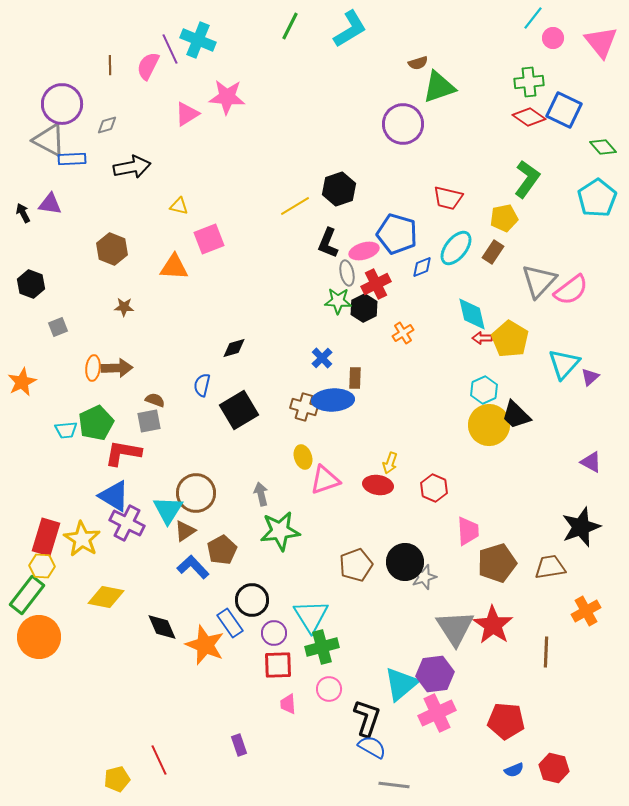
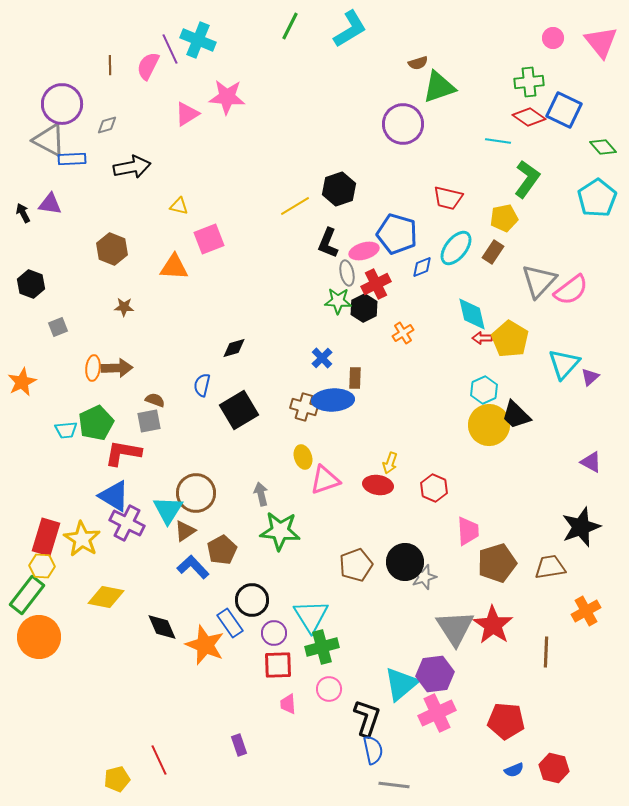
cyan line at (533, 18): moved 35 px left, 123 px down; rotated 60 degrees clockwise
green star at (280, 531): rotated 12 degrees clockwise
blue semicircle at (372, 747): moved 1 px right, 3 px down; rotated 48 degrees clockwise
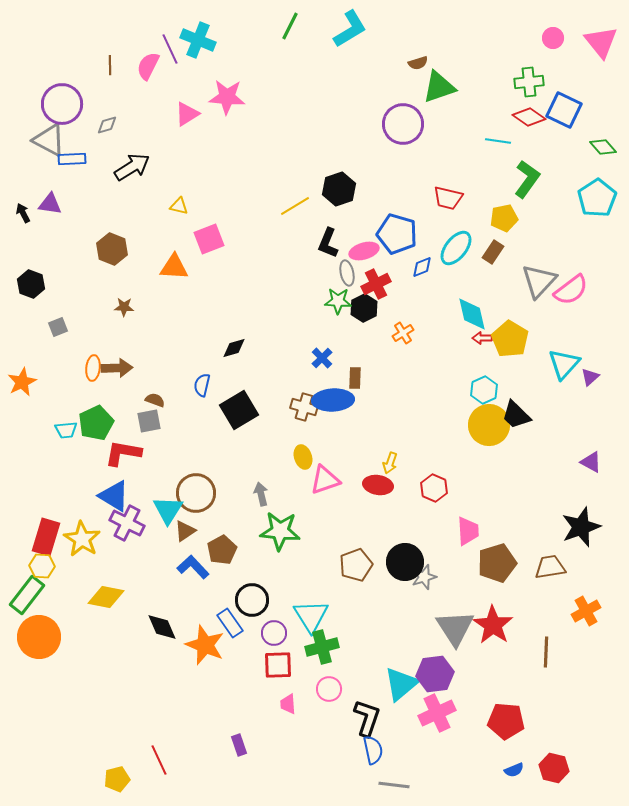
black arrow at (132, 167): rotated 21 degrees counterclockwise
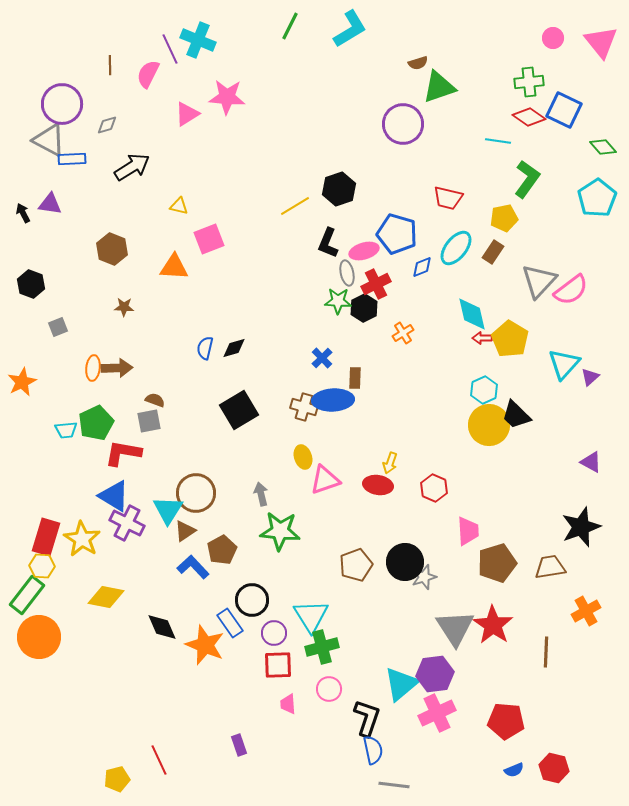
pink semicircle at (148, 66): moved 8 px down
blue semicircle at (202, 385): moved 3 px right, 37 px up
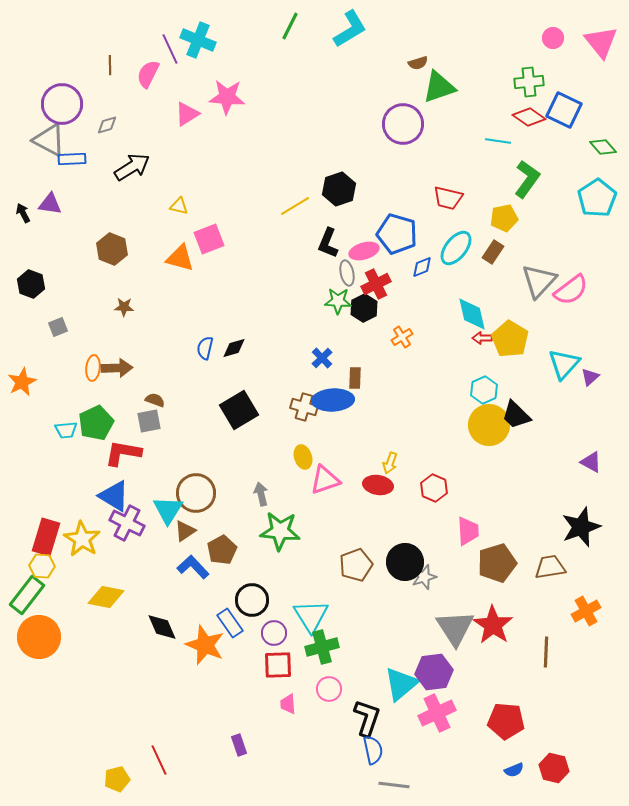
orange triangle at (174, 267): moved 6 px right, 9 px up; rotated 12 degrees clockwise
orange cross at (403, 333): moved 1 px left, 4 px down
purple hexagon at (435, 674): moved 1 px left, 2 px up
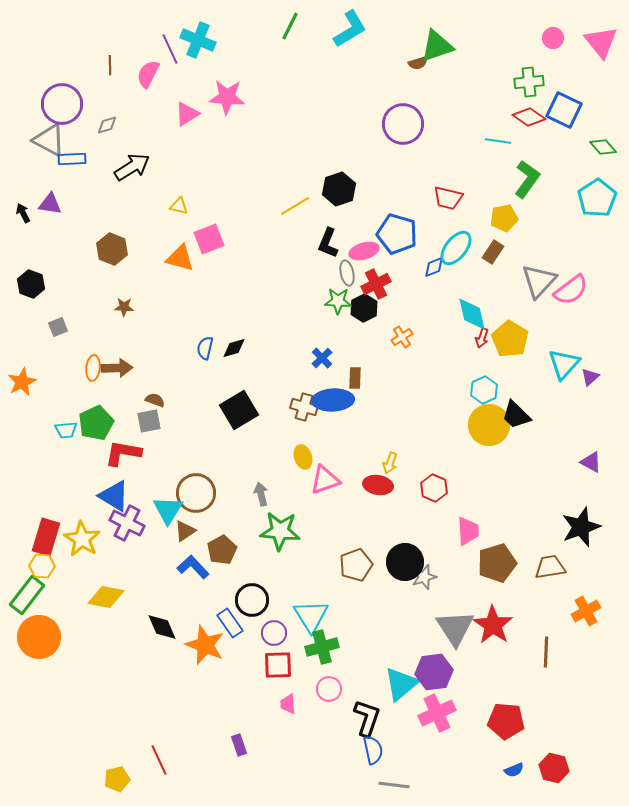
green triangle at (439, 87): moved 2 px left, 41 px up
blue diamond at (422, 267): moved 12 px right
red arrow at (482, 338): rotated 72 degrees counterclockwise
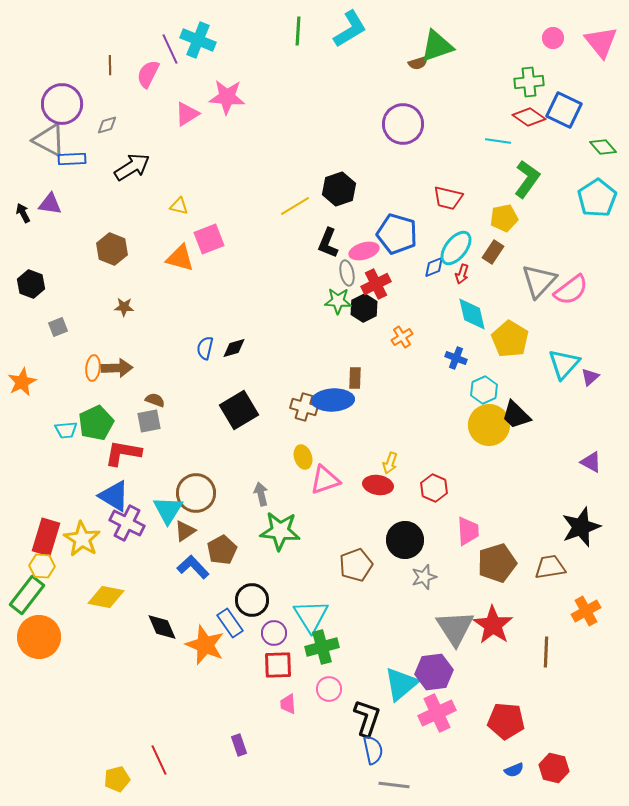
green line at (290, 26): moved 8 px right, 5 px down; rotated 24 degrees counterclockwise
red arrow at (482, 338): moved 20 px left, 64 px up
blue cross at (322, 358): moved 134 px right; rotated 25 degrees counterclockwise
black circle at (405, 562): moved 22 px up
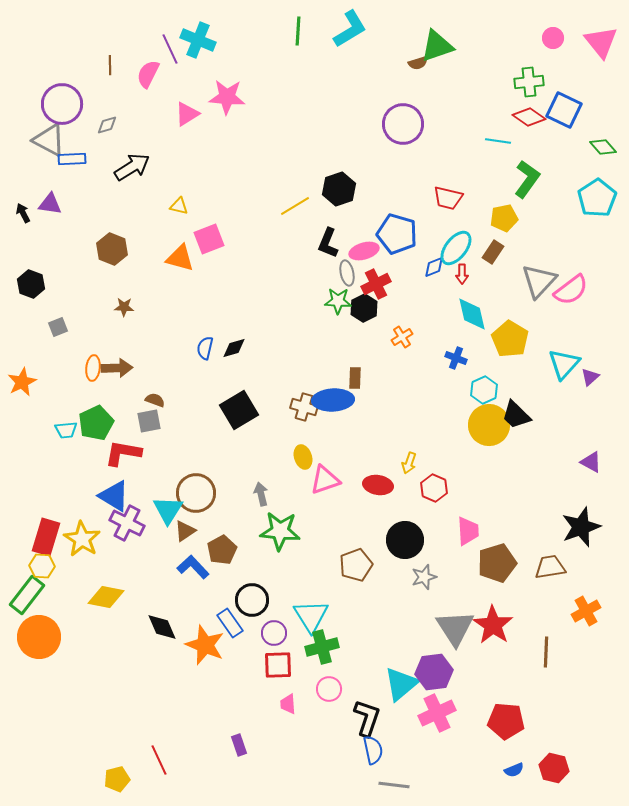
red arrow at (462, 274): rotated 18 degrees counterclockwise
yellow arrow at (390, 463): moved 19 px right
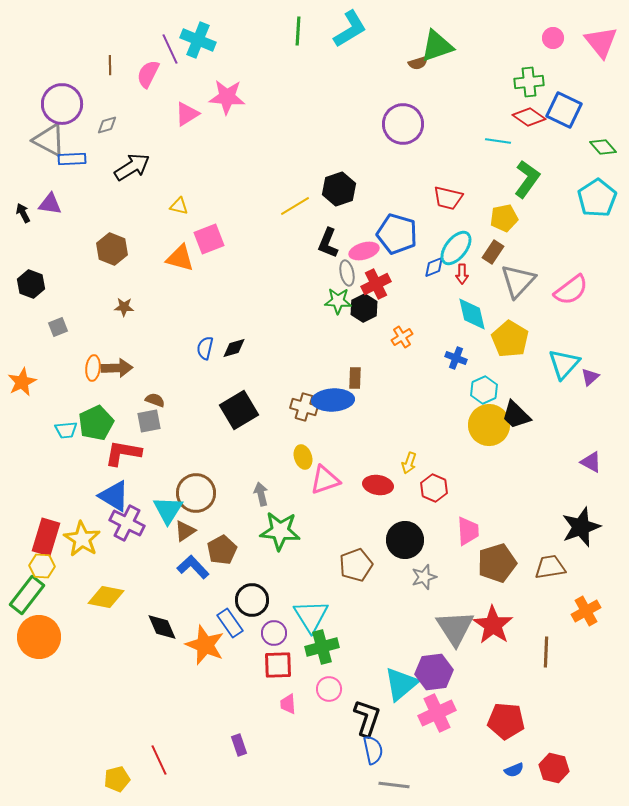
gray triangle at (539, 281): moved 21 px left
